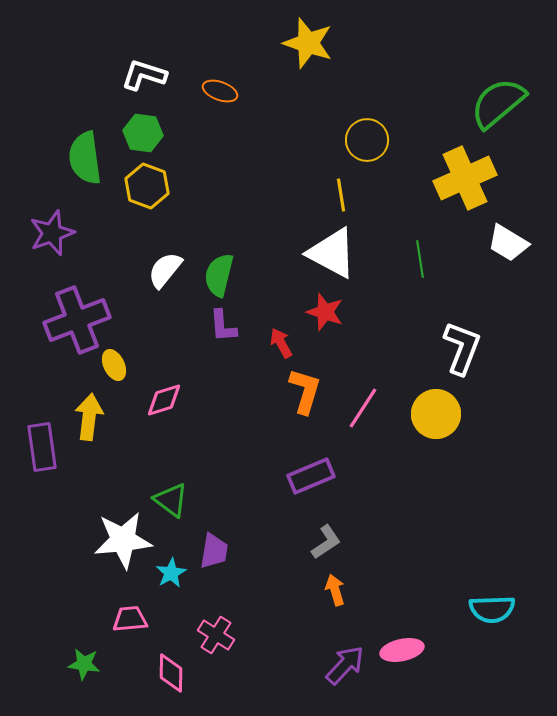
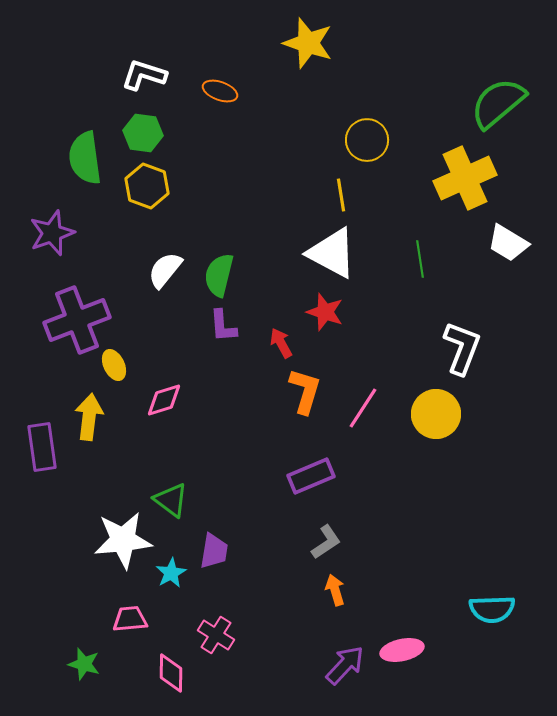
green star at (84, 664): rotated 8 degrees clockwise
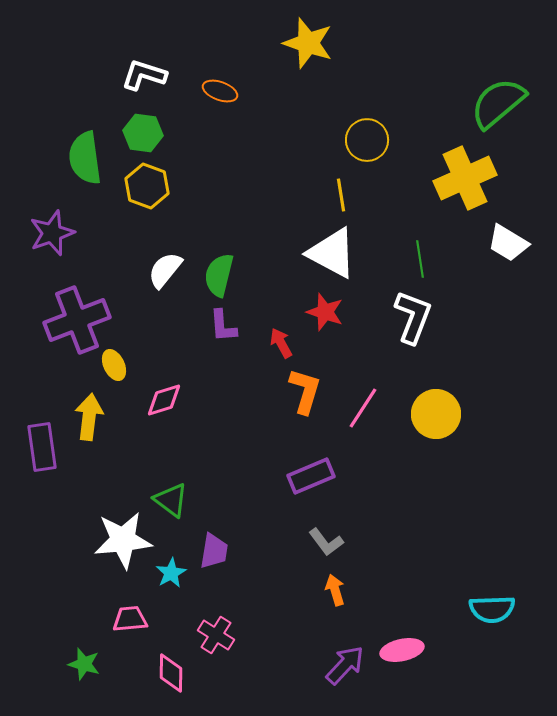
white L-shape at (462, 348): moved 49 px left, 31 px up
gray L-shape at (326, 542): rotated 87 degrees clockwise
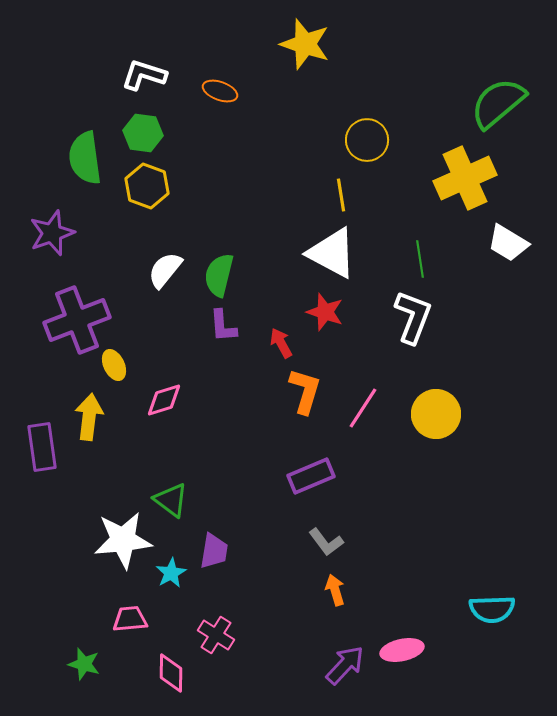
yellow star at (308, 43): moved 3 px left, 1 px down
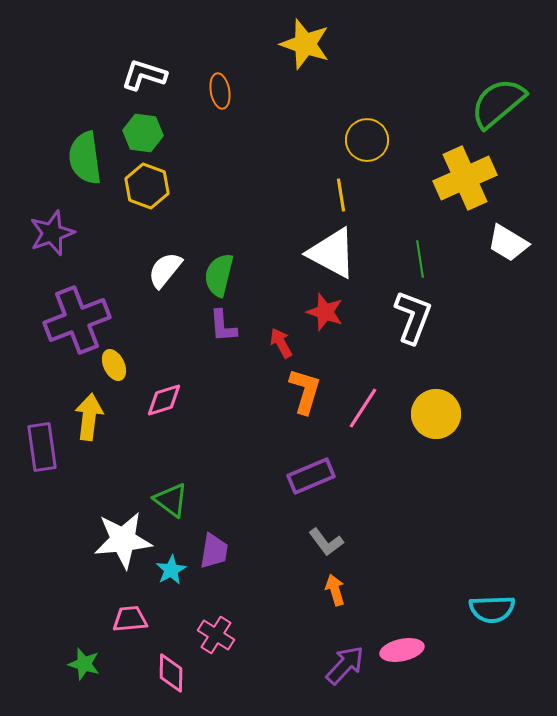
orange ellipse at (220, 91): rotated 60 degrees clockwise
cyan star at (171, 573): moved 3 px up
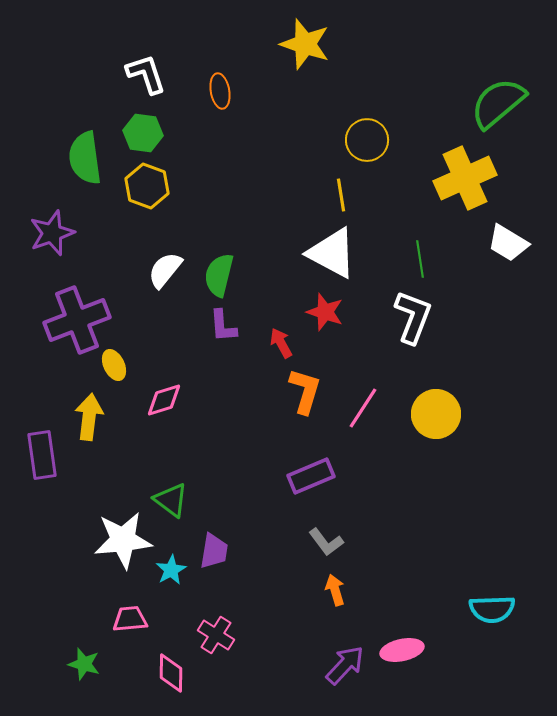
white L-shape at (144, 75): moved 2 px right, 1 px up; rotated 54 degrees clockwise
purple rectangle at (42, 447): moved 8 px down
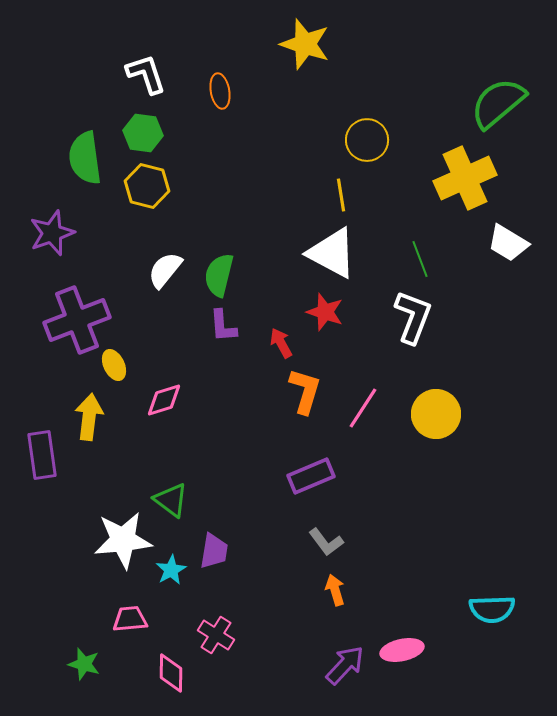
yellow hexagon at (147, 186): rotated 6 degrees counterclockwise
green line at (420, 259): rotated 12 degrees counterclockwise
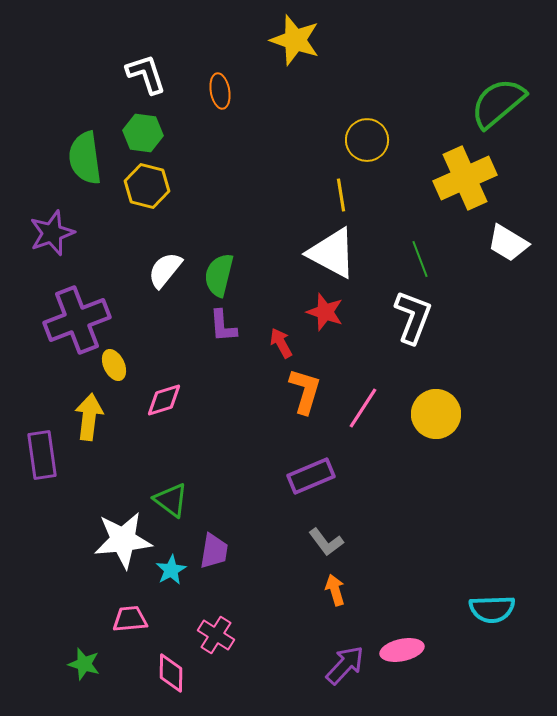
yellow star at (305, 44): moved 10 px left, 4 px up
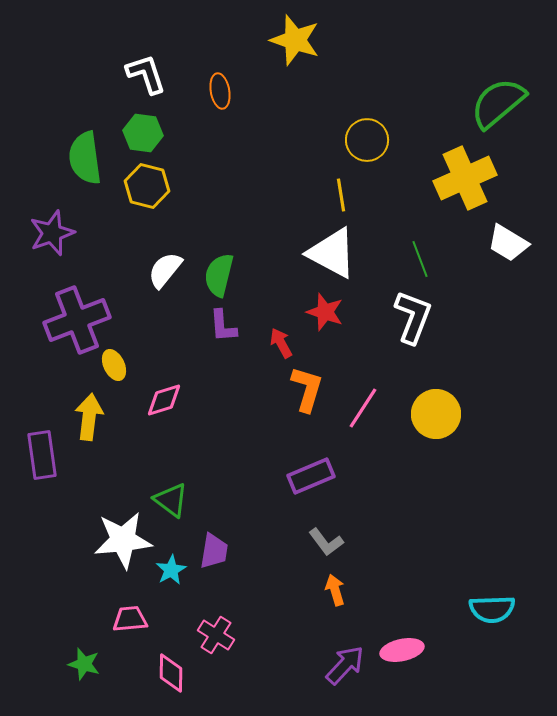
orange L-shape at (305, 391): moved 2 px right, 2 px up
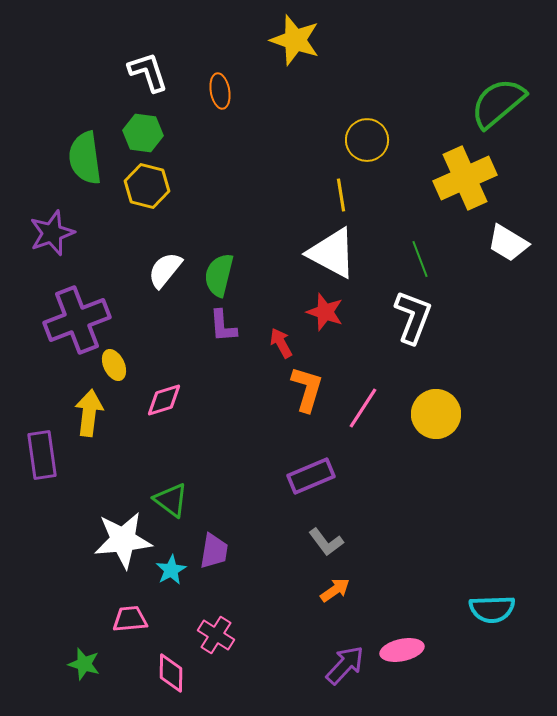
white L-shape at (146, 74): moved 2 px right, 2 px up
yellow arrow at (89, 417): moved 4 px up
orange arrow at (335, 590): rotated 72 degrees clockwise
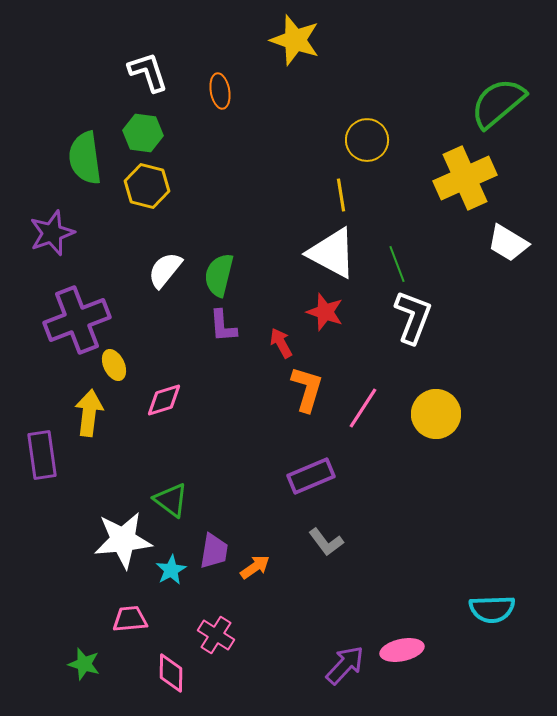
green line at (420, 259): moved 23 px left, 5 px down
orange arrow at (335, 590): moved 80 px left, 23 px up
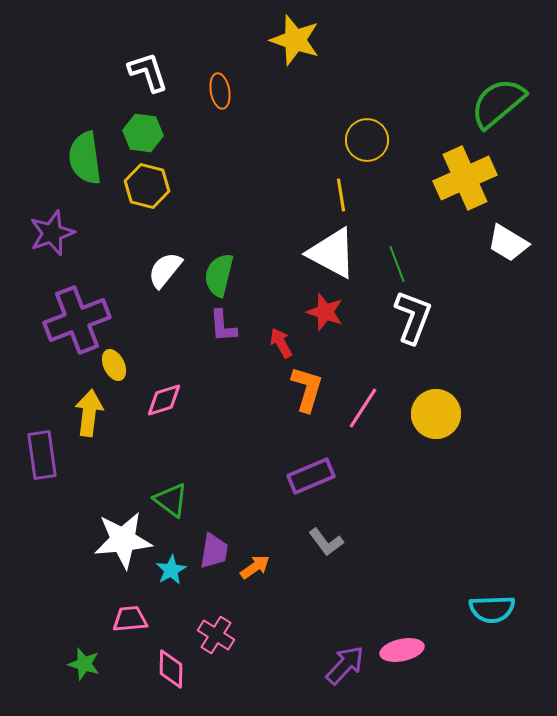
pink diamond at (171, 673): moved 4 px up
